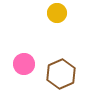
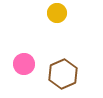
brown hexagon: moved 2 px right
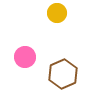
pink circle: moved 1 px right, 7 px up
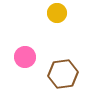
brown hexagon: rotated 16 degrees clockwise
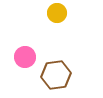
brown hexagon: moved 7 px left, 1 px down
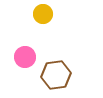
yellow circle: moved 14 px left, 1 px down
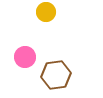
yellow circle: moved 3 px right, 2 px up
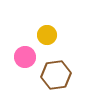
yellow circle: moved 1 px right, 23 px down
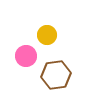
pink circle: moved 1 px right, 1 px up
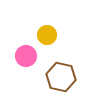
brown hexagon: moved 5 px right, 2 px down; rotated 20 degrees clockwise
